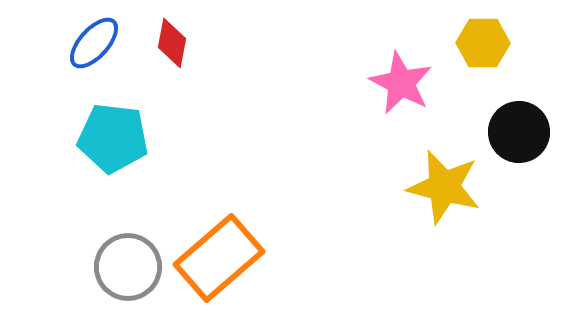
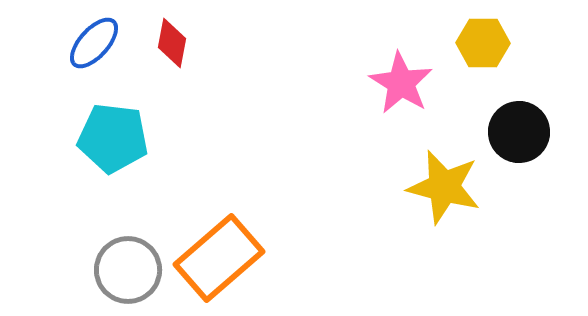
pink star: rotated 4 degrees clockwise
gray circle: moved 3 px down
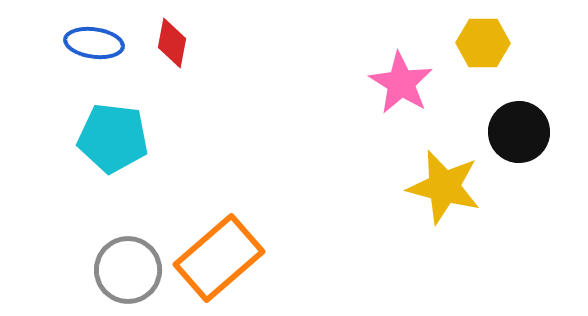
blue ellipse: rotated 56 degrees clockwise
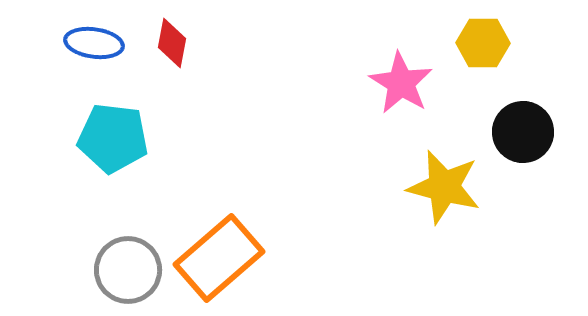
black circle: moved 4 px right
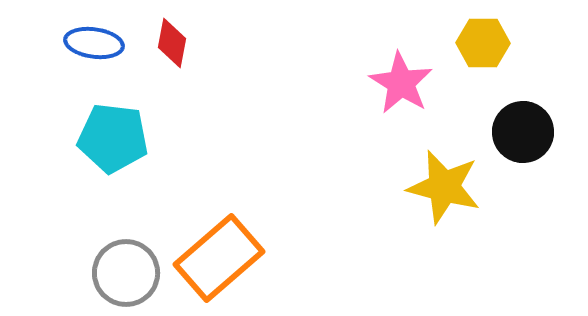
gray circle: moved 2 px left, 3 px down
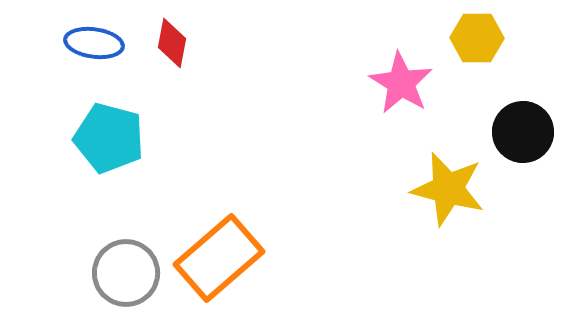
yellow hexagon: moved 6 px left, 5 px up
cyan pentagon: moved 4 px left; rotated 8 degrees clockwise
yellow star: moved 4 px right, 2 px down
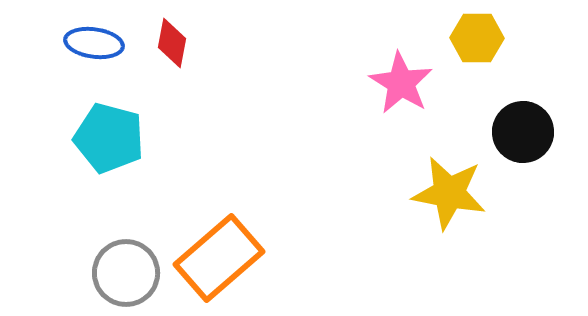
yellow star: moved 1 px right, 4 px down; rotated 4 degrees counterclockwise
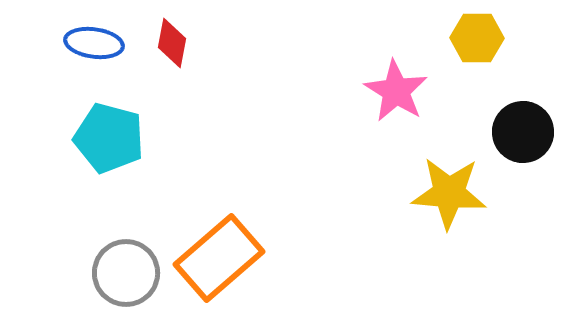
pink star: moved 5 px left, 8 px down
yellow star: rotated 6 degrees counterclockwise
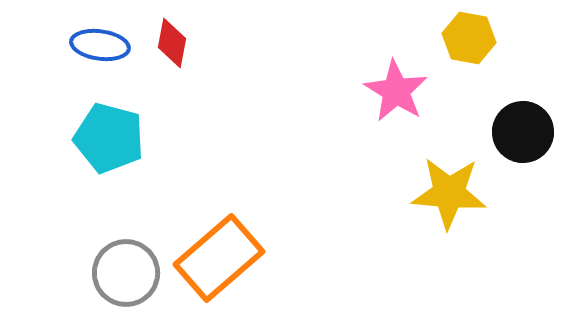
yellow hexagon: moved 8 px left; rotated 9 degrees clockwise
blue ellipse: moved 6 px right, 2 px down
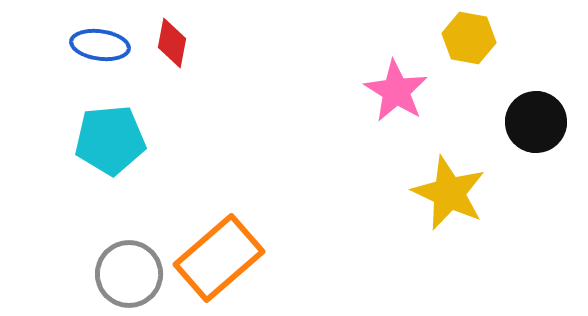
black circle: moved 13 px right, 10 px up
cyan pentagon: moved 1 px right, 2 px down; rotated 20 degrees counterclockwise
yellow star: rotated 20 degrees clockwise
gray circle: moved 3 px right, 1 px down
